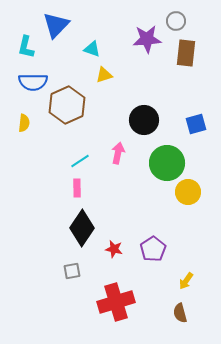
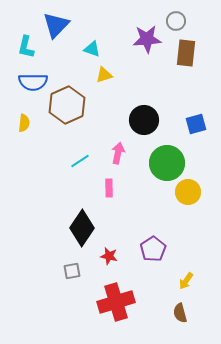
pink rectangle: moved 32 px right
red star: moved 5 px left, 7 px down
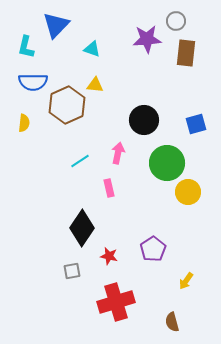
yellow triangle: moved 9 px left, 10 px down; rotated 24 degrees clockwise
pink rectangle: rotated 12 degrees counterclockwise
brown semicircle: moved 8 px left, 9 px down
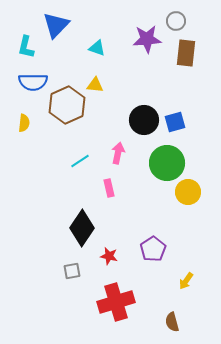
cyan triangle: moved 5 px right, 1 px up
blue square: moved 21 px left, 2 px up
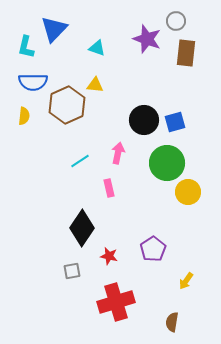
blue triangle: moved 2 px left, 4 px down
purple star: rotated 24 degrees clockwise
yellow semicircle: moved 7 px up
brown semicircle: rotated 24 degrees clockwise
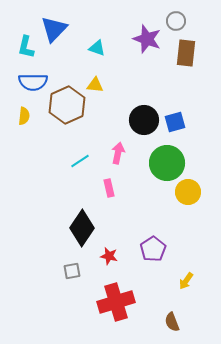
brown semicircle: rotated 30 degrees counterclockwise
